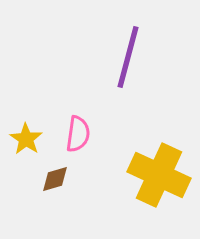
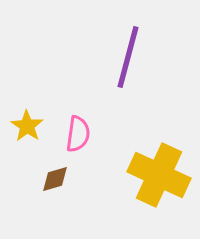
yellow star: moved 1 px right, 13 px up
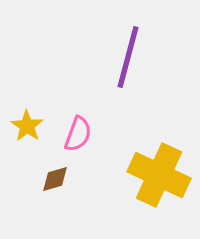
pink semicircle: rotated 12 degrees clockwise
